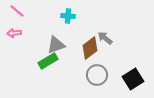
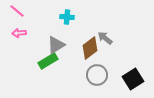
cyan cross: moved 1 px left, 1 px down
pink arrow: moved 5 px right
gray triangle: rotated 12 degrees counterclockwise
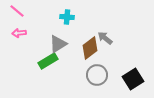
gray triangle: moved 2 px right, 1 px up
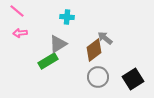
pink arrow: moved 1 px right
brown diamond: moved 4 px right, 2 px down
gray circle: moved 1 px right, 2 px down
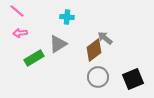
green rectangle: moved 14 px left, 3 px up
black square: rotated 10 degrees clockwise
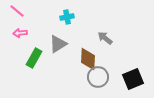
cyan cross: rotated 16 degrees counterclockwise
brown diamond: moved 6 px left, 9 px down; rotated 50 degrees counterclockwise
green rectangle: rotated 30 degrees counterclockwise
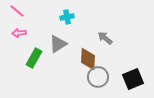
pink arrow: moved 1 px left
